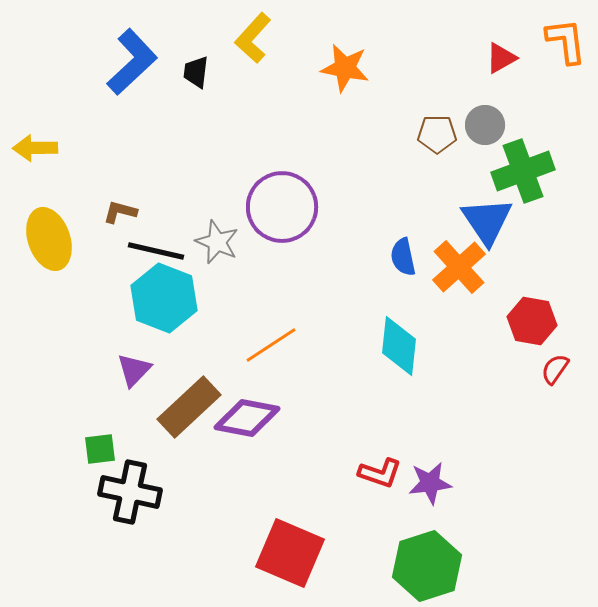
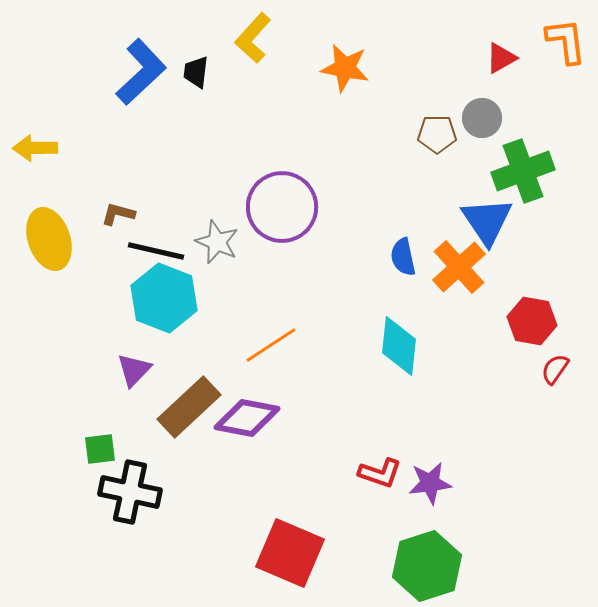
blue L-shape: moved 9 px right, 10 px down
gray circle: moved 3 px left, 7 px up
brown L-shape: moved 2 px left, 2 px down
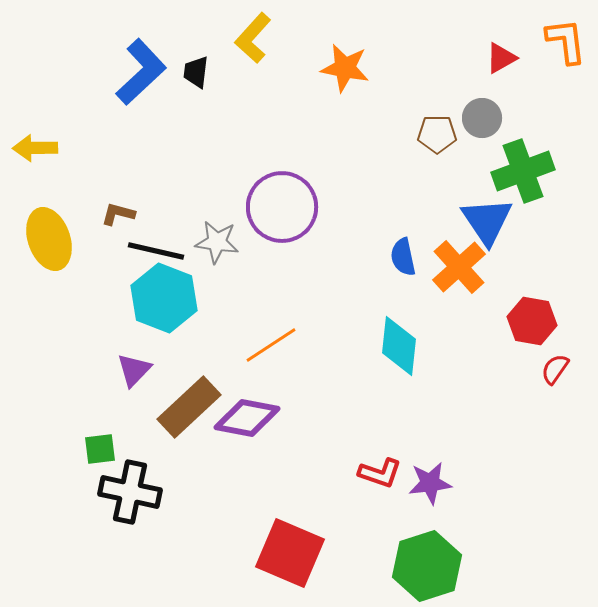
gray star: rotated 15 degrees counterclockwise
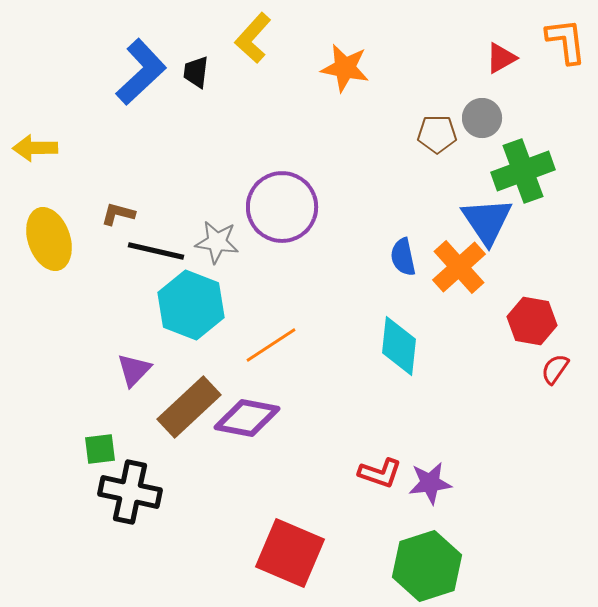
cyan hexagon: moved 27 px right, 7 px down
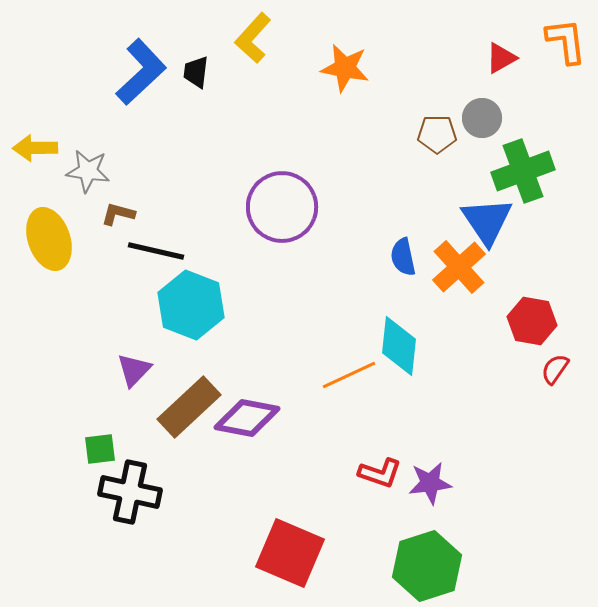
gray star: moved 129 px left, 71 px up
orange line: moved 78 px right, 30 px down; rotated 8 degrees clockwise
